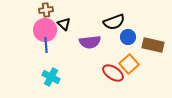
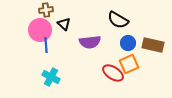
black semicircle: moved 4 px right, 2 px up; rotated 50 degrees clockwise
pink circle: moved 5 px left
blue circle: moved 6 px down
orange square: rotated 18 degrees clockwise
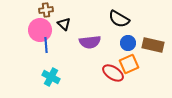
black semicircle: moved 1 px right, 1 px up
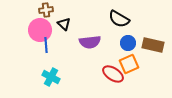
red ellipse: moved 1 px down
